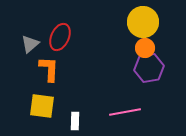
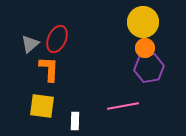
red ellipse: moved 3 px left, 2 px down
pink line: moved 2 px left, 6 px up
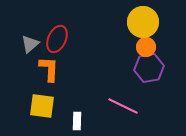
orange circle: moved 1 px right, 1 px up
pink line: rotated 36 degrees clockwise
white rectangle: moved 2 px right
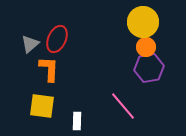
pink line: rotated 24 degrees clockwise
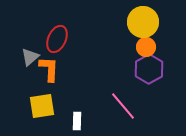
gray triangle: moved 13 px down
purple hexagon: moved 1 px down; rotated 20 degrees counterclockwise
yellow square: rotated 16 degrees counterclockwise
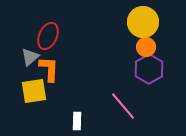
red ellipse: moved 9 px left, 3 px up
yellow square: moved 8 px left, 15 px up
